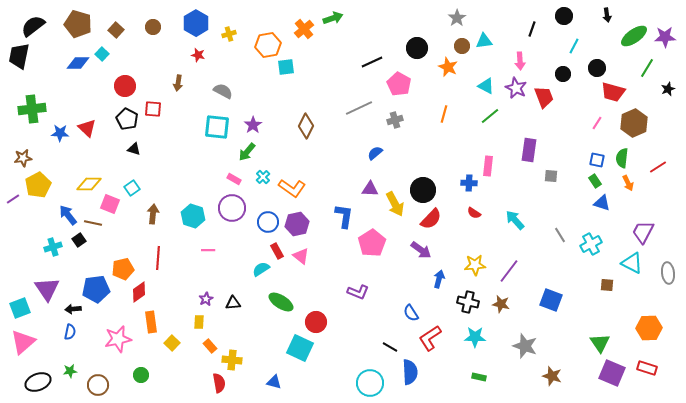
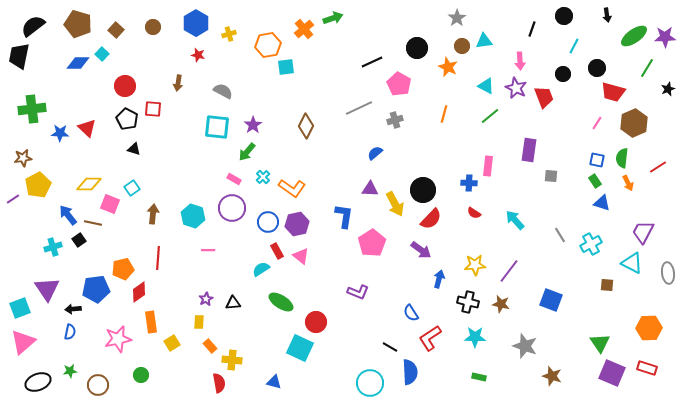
yellow square at (172, 343): rotated 14 degrees clockwise
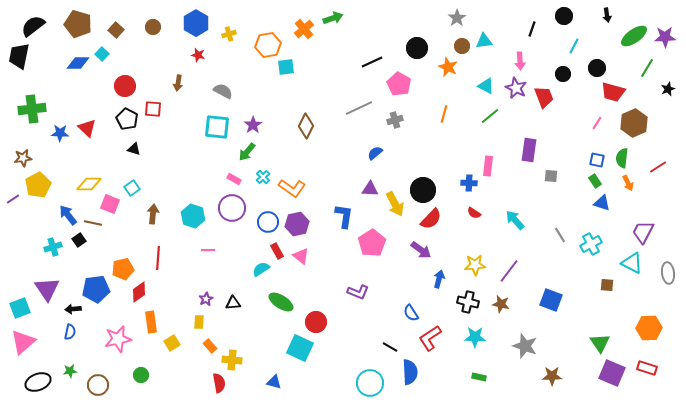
brown star at (552, 376): rotated 18 degrees counterclockwise
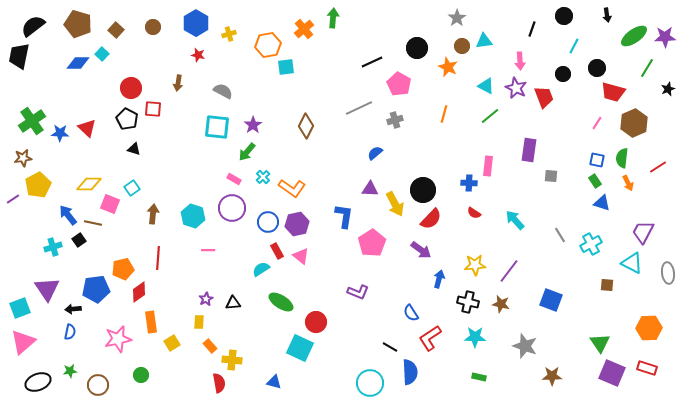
green arrow at (333, 18): rotated 66 degrees counterclockwise
red circle at (125, 86): moved 6 px right, 2 px down
green cross at (32, 109): moved 12 px down; rotated 28 degrees counterclockwise
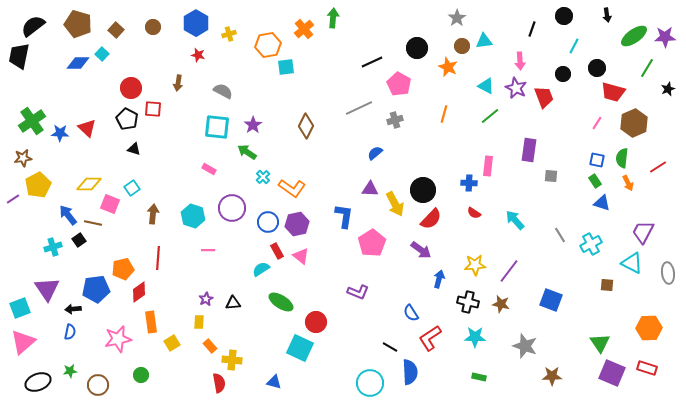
green arrow at (247, 152): rotated 84 degrees clockwise
pink rectangle at (234, 179): moved 25 px left, 10 px up
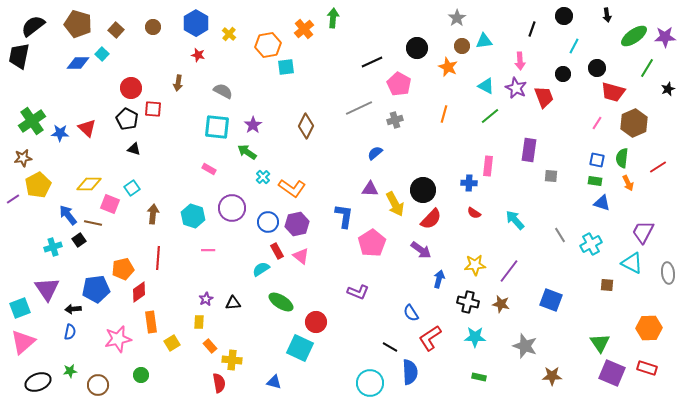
yellow cross at (229, 34): rotated 32 degrees counterclockwise
green rectangle at (595, 181): rotated 48 degrees counterclockwise
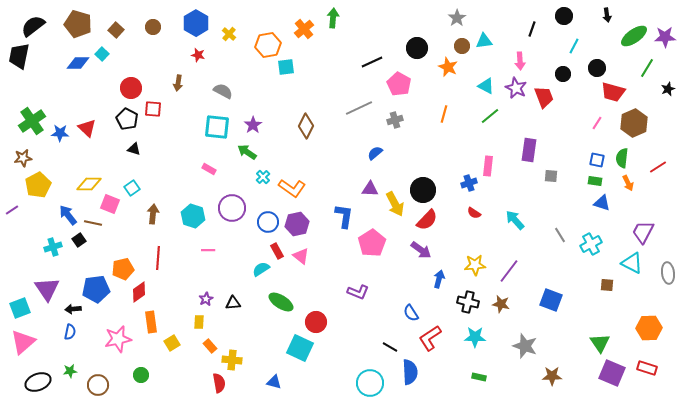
blue cross at (469, 183): rotated 21 degrees counterclockwise
purple line at (13, 199): moved 1 px left, 11 px down
red semicircle at (431, 219): moved 4 px left, 1 px down
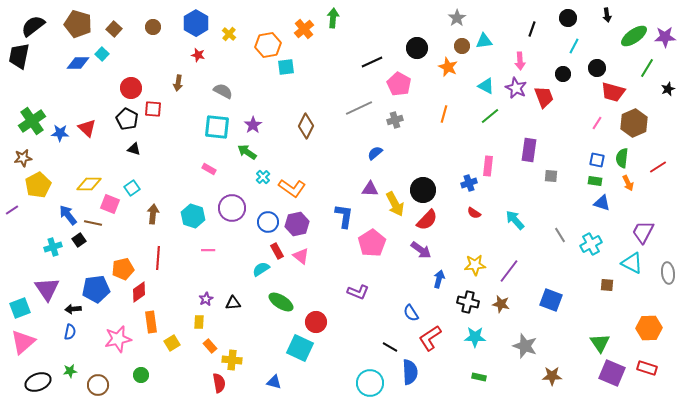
black circle at (564, 16): moved 4 px right, 2 px down
brown square at (116, 30): moved 2 px left, 1 px up
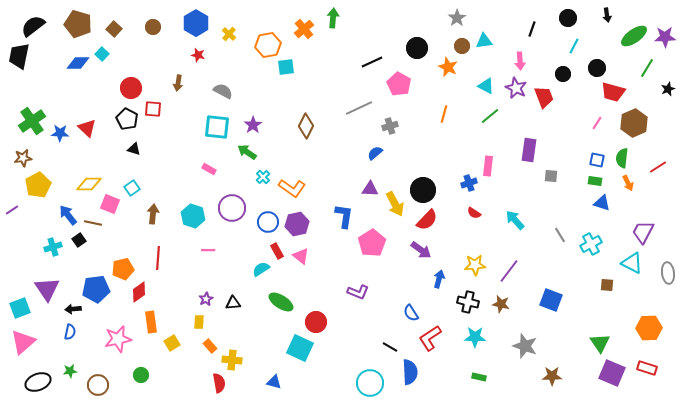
gray cross at (395, 120): moved 5 px left, 6 px down
